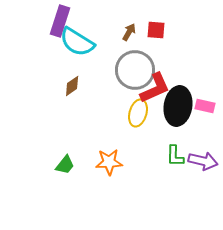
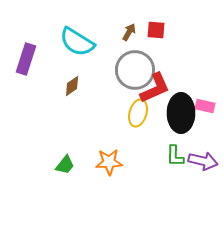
purple rectangle: moved 34 px left, 38 px down
black ellipse: moved 3 px right, 7 px down; rotated 9 degrees counterclockwise
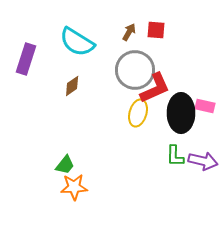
orange star: moved 35 px left, 25 px down
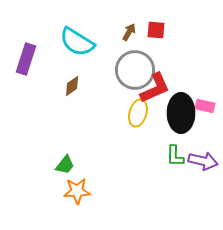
orange star: moved 3 px right, 4 px down
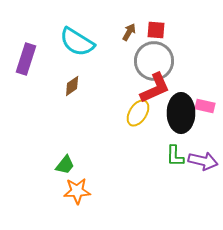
gray circle: moved 19 px right, 9 px up
yellow ellipse: rotated 16 degrees clockwise
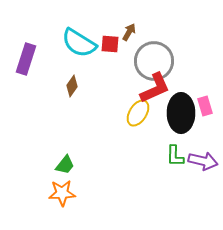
red square: moved 46 px left, 14 px down
cyan semicircle: moved 2 px right, 1 px down
brown diamond: rotated 20 degrees counterclockwise
pink rectangle: rotated 60 degrees clockwise
orange star: moved 15 px left, 2 px down
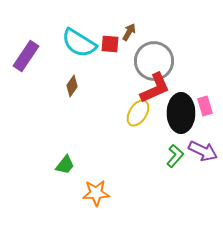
purple rectangle: moved 3 px up; rotated 16 degrees clockwise
green L-shape: rotated 140 degrees counterclockwise
purple arrow: moved 10 px up; rotated 12 degrees clockwise
orange star: moved 34 px right
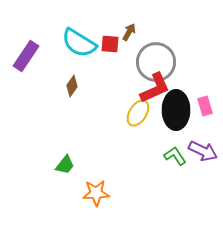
gray circle: moved 2 px right, 1 px down
black ellipse: moved 5 px left, 3 px up
green L-shape: rotated 75 degrees counterclockwise
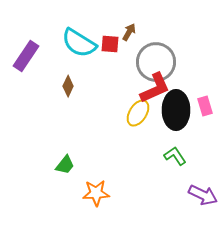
brown diamond: moved 4 px left; rotated 10 degrees counterclockwise
purple arrow: moved 44 px down
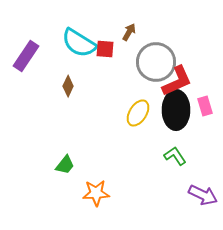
red square: moved 5 px left, 5 px down
red L-shape: moved 22 px right, 7 px up
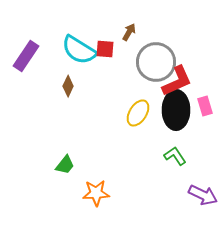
cyan semicircle: moved 7 px down
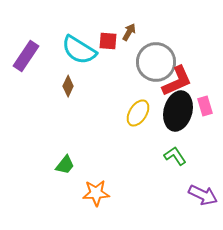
red square: moved 3 px right, 8 px up
black ellipse: moved 2 px right, 1 px down; rotated 15 degrees clockwise
